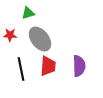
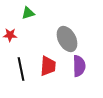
gray ellipse: moved 27 px right; rotated 10 degrees clockwise
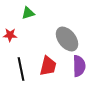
gray ellipse: rotated 10 degrees counterclockwise
red trapezoid: rotated 10 degrees clockwise
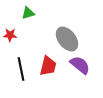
purple semicircle: moved 1 px right, 1 px up; rotated 50 degrees counterclockwise
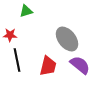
green triangle: moved 2 px left, 2 px up
black line: moved 4 px left, 9 px up
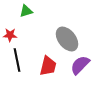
purple semicircle: rotated 85 degrees counterclockwise
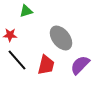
gray ellipse: moved 6 px left, 1 px up
black line: rotated 30 degrees counterclockwise
red trapezoid: moved 2 px left, 1 px up
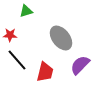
red trapezoid: moved 1 px left, 7 px down
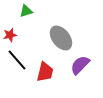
red star: rotated 16 degrees counterclockwise
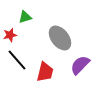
green triangle: moved 1 px left, 6 px down
gray ellipse: moved 1 px left
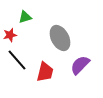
gray ellipse: rotated 10 degrees clockwise
